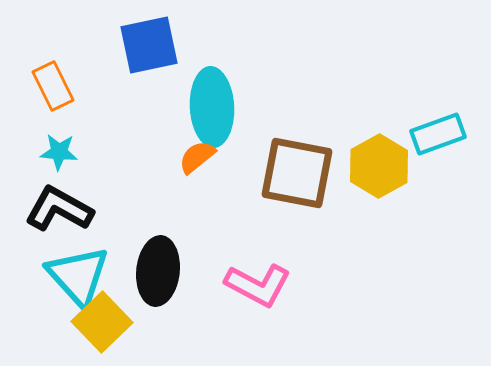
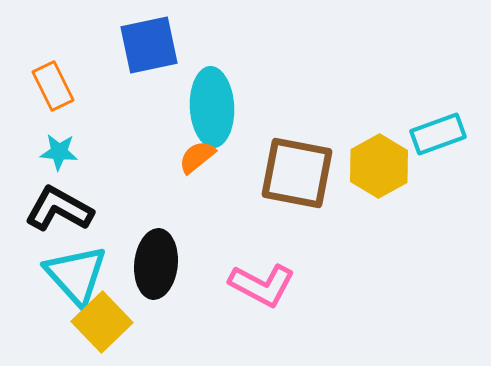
black ellipse: moved 2 px left, 7 px up
cyan triangle: moved 2 px left, 1 px up
pink L-shape: moved 4 px right
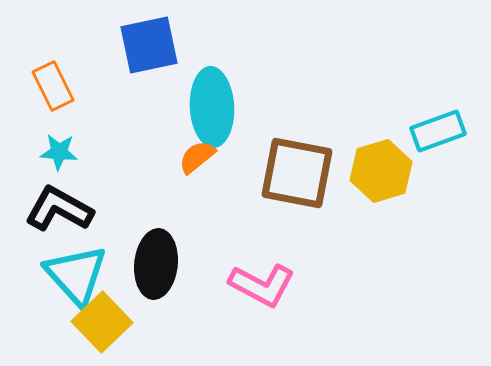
cyan rectangle: moved 3 px up
yellow hexagon: moved 2 px right, 5 px down; rotated 12 degrees clockwise
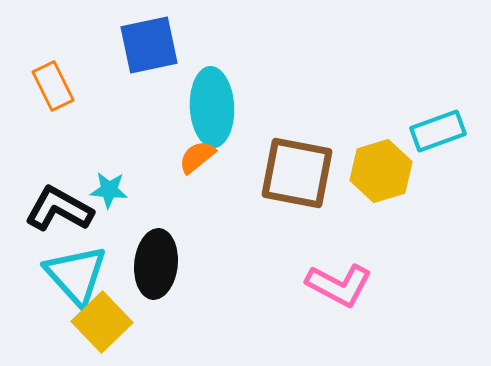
cyan star: moved 50 px right, 38 px down
pink L-shape: moved 77 px right
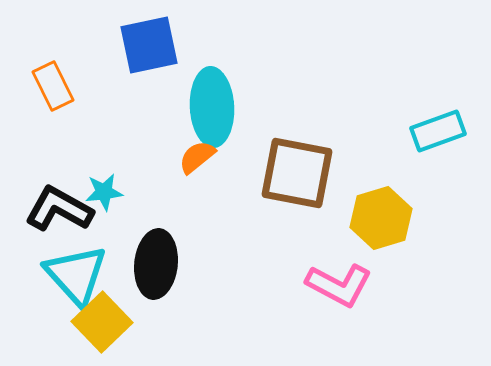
yellow hexagon: moved 47 px down
cyan star: moved 5 px left, 2 px down; rotated 12 degrees counterclockwise
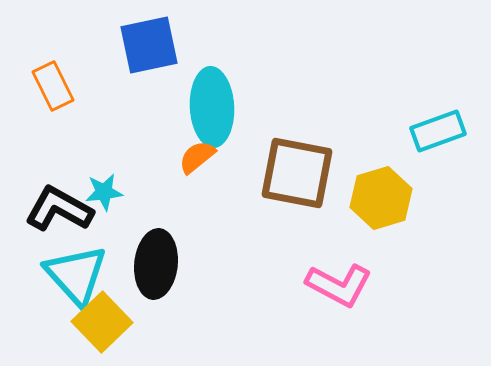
yellow hexagon: moved 20 px up
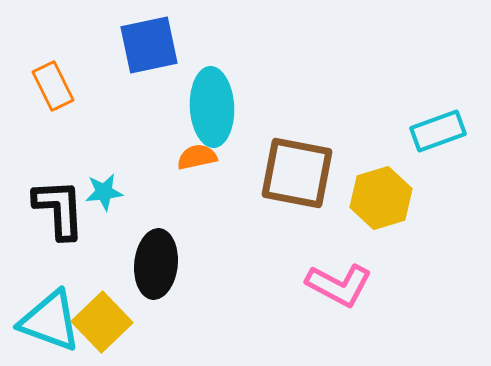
orange semicircle: rotated 27 degrees clockwise
black L-shape: rotated 58 degrees clockwise
cyan triangle: moved 26 px left, 46 px down; rotated 28 degrees counterclockwise
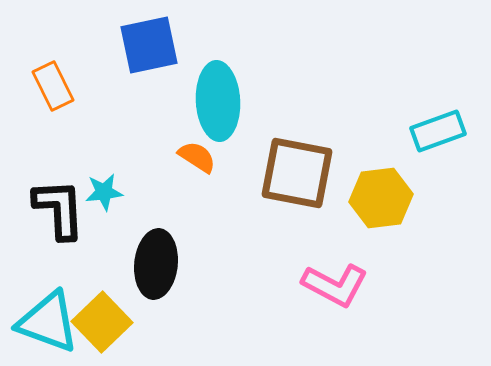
cyan ellipse: moved 6 px right, 6 px up
orange semicircle: rotated 45 degrees clockwise
yellow hexagon: rotated 10 degrees clockwise
pink L-shape: moved 4 px left
cyan triangle: moved 2 px left, 1 px down
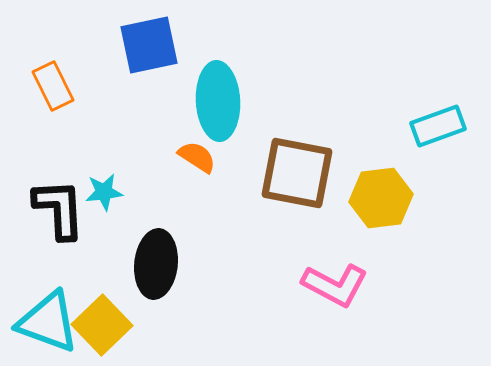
cyan rectangle: moved 5 px up
yellow square: moved 3 px down
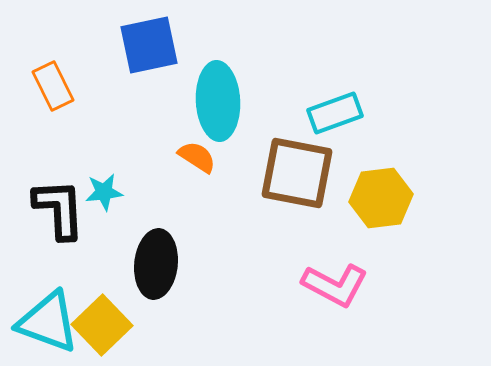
cyan rectangle: moved 103 px left, 13 px up
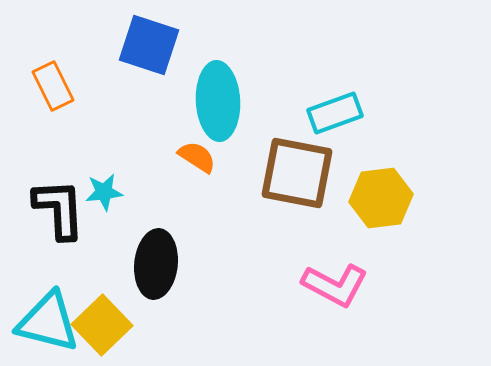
blue square: rotated 30 degrees clockwise
cyan triangle: rotated 6 degrees counterclockwise
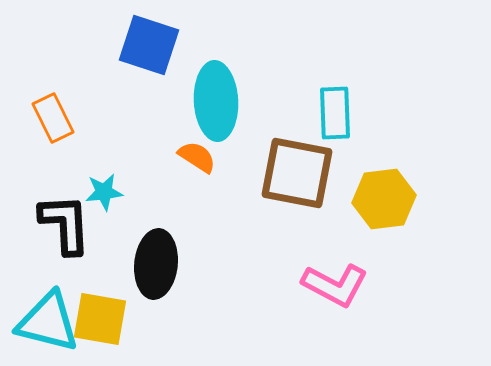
orange rectangle: moved 32 px down
cyan ellipse: moved 2 px left
cyan rectangle: rotated 72 degrees counterclockwise
yellow hexagon: moved 3 px right, 1 px down
black L-shape: moved 6 px right, 15 px down
yellow square: moved 2 px left, 6 px up; rotated 36 degrees counterclockwise
